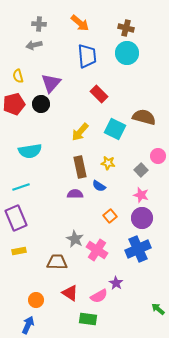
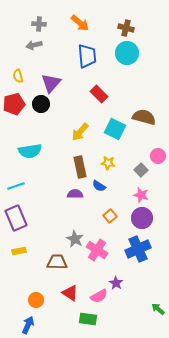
cyan line: moved 5 px left, 1 px up
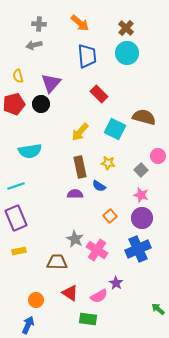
brown cross: rotated 28 degrees clockwise
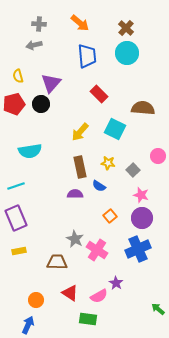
brown semicircle: moved 1 px left, 9 px up; rotated 10 degrees counterclockwise
gray square: moved 8 px left
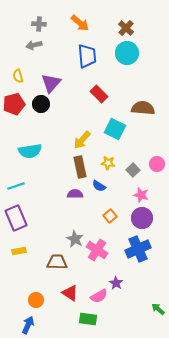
yellow arrow: moved 2 px right, 8 px down
pink circle: moved 1 px left, 8 px down
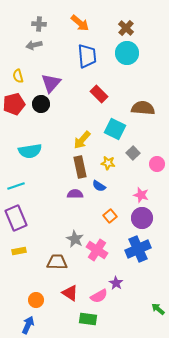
gray square: moved 17 px up
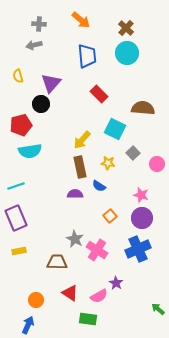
orange arrow: moved 1 px right, 3 px up
red pentagon: moved 7 px right, 21 px down
